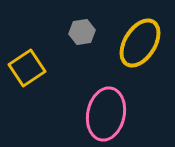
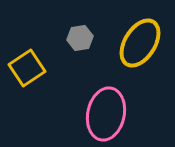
gray hexagon: moved 2 px left, 6 px down
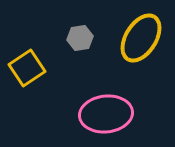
yellow ellipse: moved 1 px right, 5 px up
pink ellipse: rotated 72 degrees clockwise
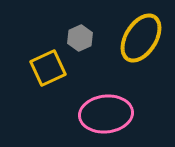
gray hexagon: rotated 15 degrees counterclockwise
yellow square: moved 21 px right; rotated 9 degrees clockwise
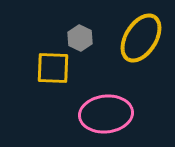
gray hexagon: rotated 10 degrees counterclockwise
yellow square: moved 5 px right; rotated 27 degrees clockwise
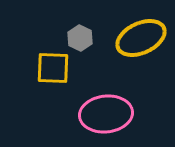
yellow ellipse: rotated 33 degrees clockwise
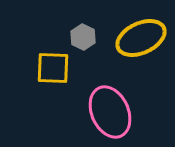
gray hexagon: moved 3 px right, 1 px up
pink ellipse: moved 4 px right, 2 px up; rotated 72 degrees clockwise
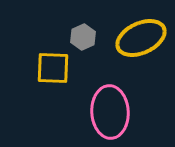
gray hexagon: rotated 10 degrees clockwise
pink ellipse: rotated 21 degrees clockwise
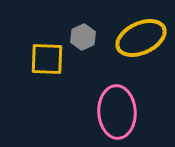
yellow square: moved 6 px left, 9 px up
pink ellipse: moved 7 px right
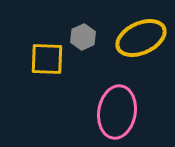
pink ellipse: rotated 12 degrees clockwise
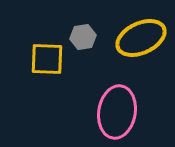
gray hexagon: rotated 15 degrees clockwise
